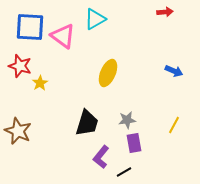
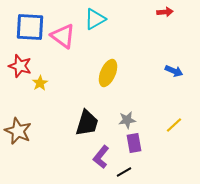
yellow line: rotated 18 degrees clockwise
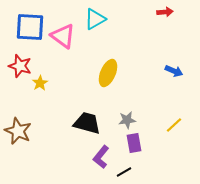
black trapezoid: rotated 92 degrees counterclockwise
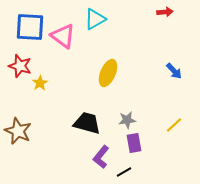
blue arrow: rotated 24 degrees clockwise
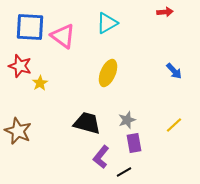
cyan triangle: moved 12 px right, 4 px down
gray star: rotated 12 degrees counterclockwise
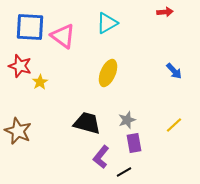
yellow star: moved 1 px up
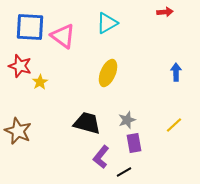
blue arrow: moved 2 px right, 1 px down; rotated 138 degrees counterclockwise
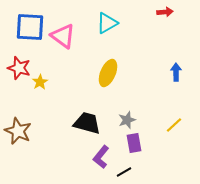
red star: moved 1 px left, 2 px down
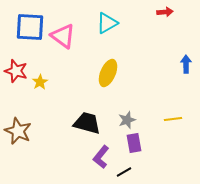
red star: moved 3 px left, 3 px down
blue arrow: moved 10 px right, 8 px up
yellow line: moved 1 px left, 6 px up; rotated 36 degrees clockwise
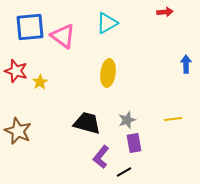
blue square: rotated 8 degrees counterclockwise
yellow ellipse: rotated 16 degrees counterclockwise
